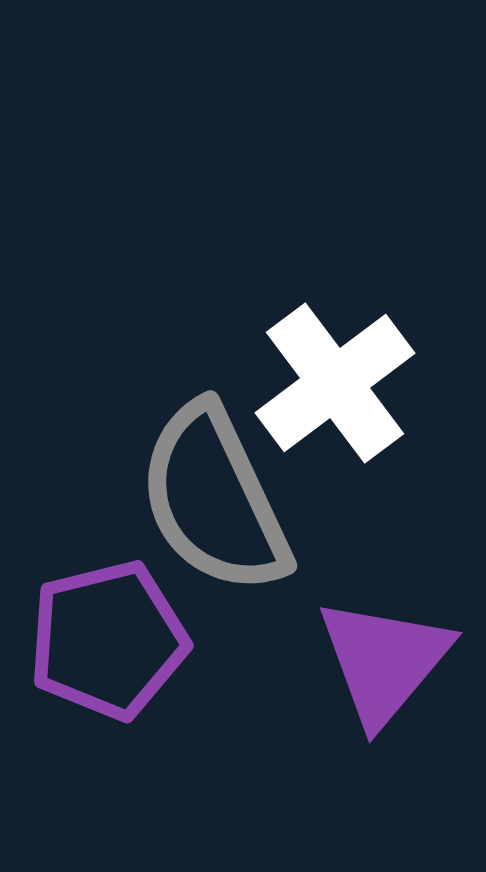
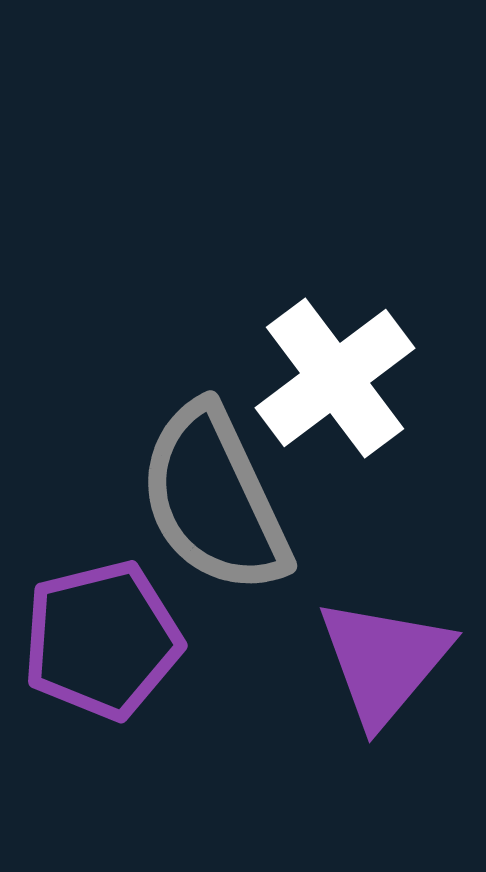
white cross: moved 5 px up
purple pentagon: moved 6 px left
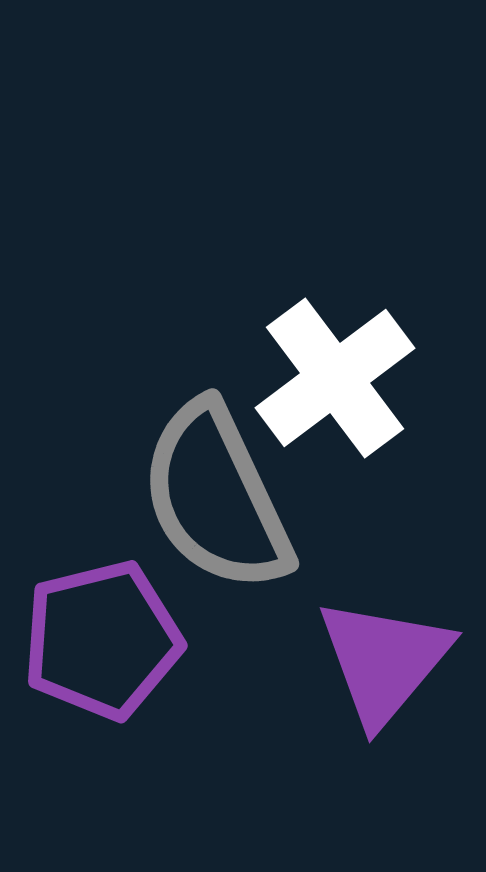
gray semicircle: moved 2 px right, 2 px up
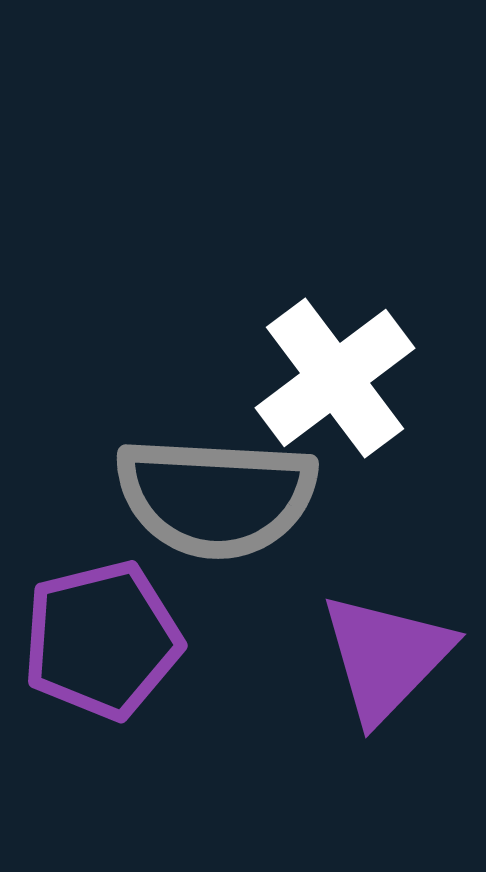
gray semicircle: rotated 62 degrees counterclockwise
purple triangle: moved 2 px right, 4 px up; rotated 4 degrees clockwise
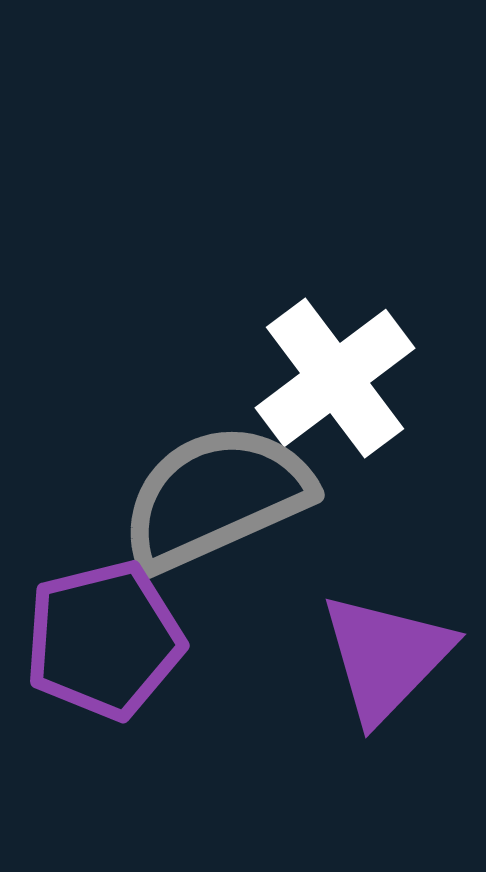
gray semicircle: rotated 153 degrees clockwise
purple pentagon: moved 2 px right
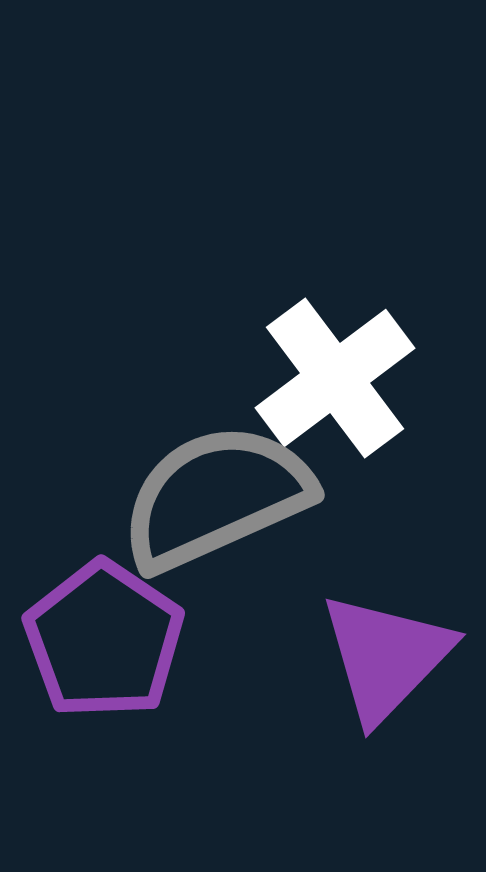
purple pentagon: rotated 24 degrees counterclockwise
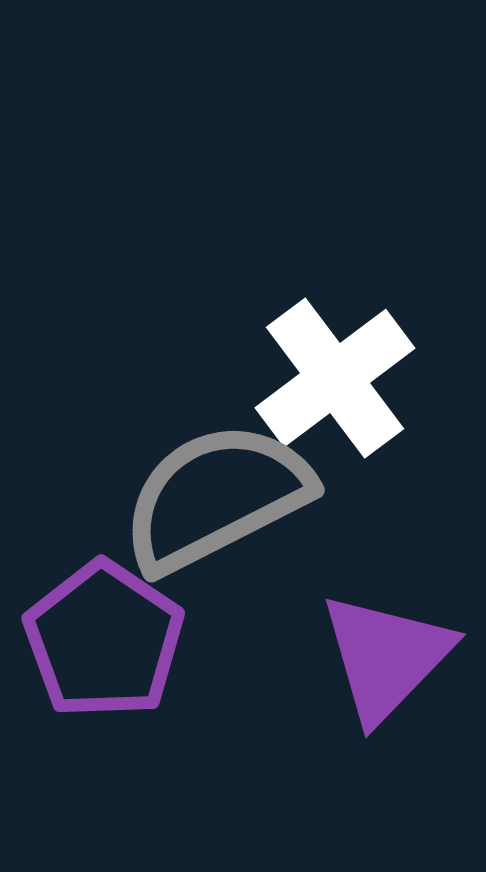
gray semicircle: rotated 3 degrees counterclockwise
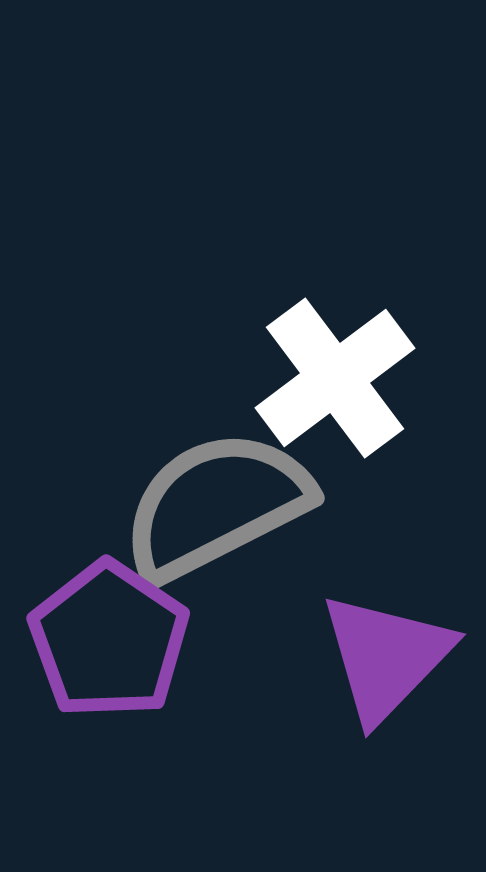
gray semicircle: moved 8 px down
purple pentagon: moved 5 px right
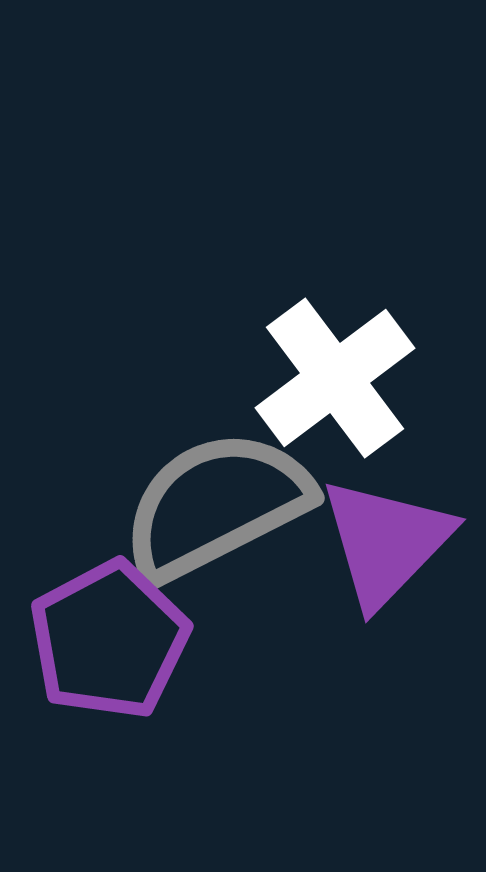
purple pentagon: rotated 10 degrees clockwise
purple triangle: moved 115 px up
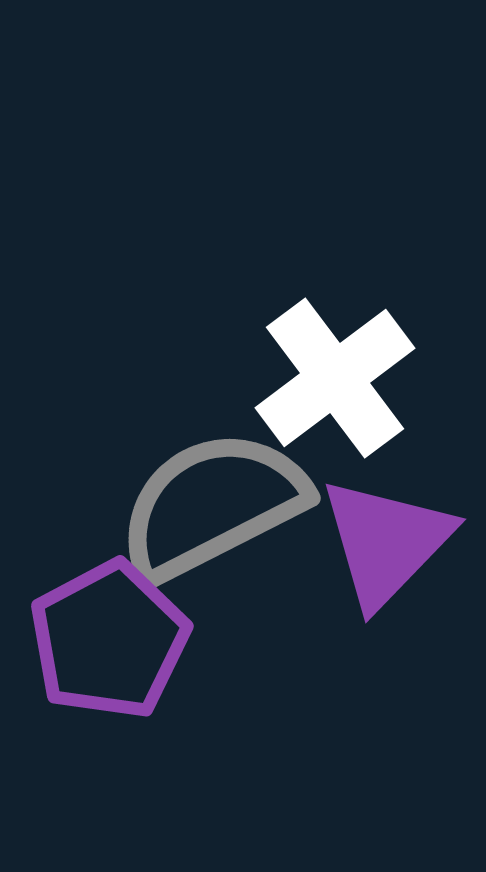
gray semicircle: moved 4 px left
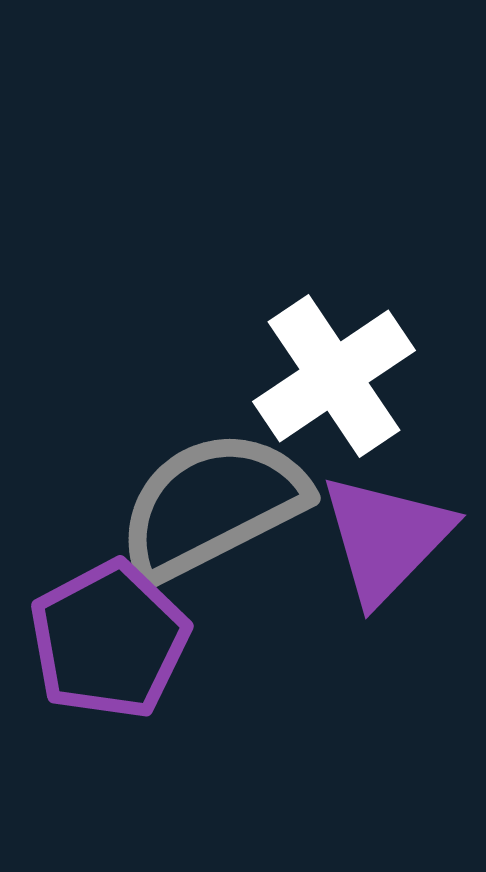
white cross: moved 1 px left, 2 px up; rotated 3 degrees clockwise
purple triangle: moved 4 px up
